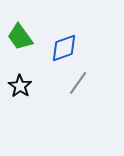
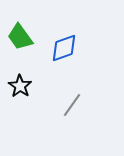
gray line: moved 6 px left, 22 px down
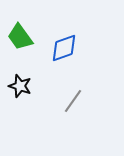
black star: rotated 15 degrees counterclockwise
gray line: moved 1 px right, 4 px up
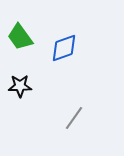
black star: rotated 20 degrees counterclockwise
gray line: moved 1 px right, 17 px down
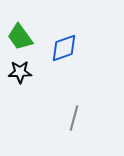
black star: moved 14 px up
gray line: rotated 20 degrees counterclockwise
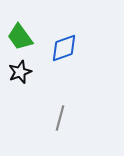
black star: rotated 20 degrees counterclockwise
gray line: moved 14 px left
